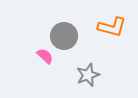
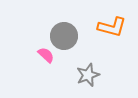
pink semicircle: moved 1 px right, 1 px up
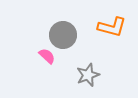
gray circle: moved 1 px left, 1 px up
pink semicircle: moved 1 px right, 1 px down
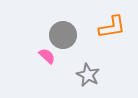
orange L-shape: rotated 24 degrees counterclockwise
gray star: rotated 25 degrees counterclockwise
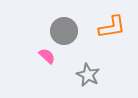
gray circle: moved 1 px right, 4 px up
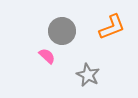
orange L-shape: rotated 12 degrees counterclockwise
gray circle: moved 2 px left
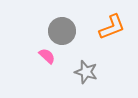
gray star: moved 2 px left, 3 px up; rotated 10 degrees counterclockwise
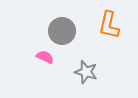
orange L-shape: moved 3 px left, 2 px up; rotated 124 degrees clockwise
pink semicircle: moved 2 px left, 1 px down; rotated 18 degrees counterclockwise
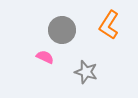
orange L-shape: rotated 20 degrees clockwise
gray circle: moved 1 px up
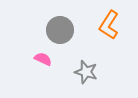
gray circle: moved 2 px left
pink semicircle: moved 2 px left, 2 px down
